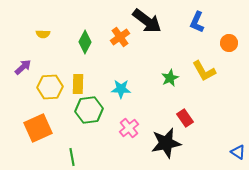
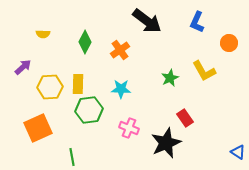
orange cross: moved 13 px down
pink cross: rotated 30 degrees counterclockwise
black star: rotated 12 degrees counterclockwise
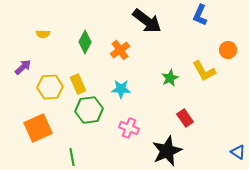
blue L-shape: moved 3 px right, 7 px up
orange circle: moved 1 px left, 7 px down
yellow rectangle: rotated 24 degrees counterclockwise
black star: moved 1 px right, 8 px down
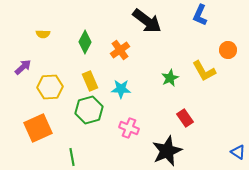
yellow rectangle: moved 12 px right, 3 px up
green hexagon: rotated 8 degrees counterclockwise
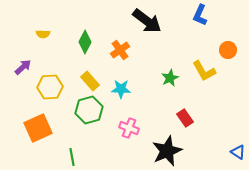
yellow rectangle: rotated 18 degrees counterclockwise
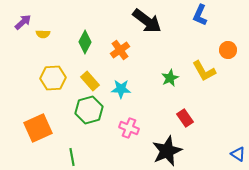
purple arrow: moved 45 px up
yellow hexagon: moved 3 px right, 9 px up
blue triangle: moved 2 px down
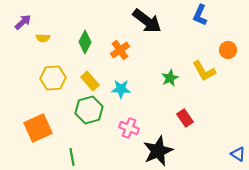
yellow semicircle: moved 4 px down
black star: moved 9 px left
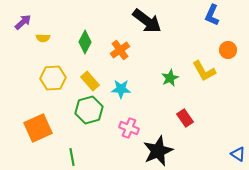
blue L-shape: moved 12 px right
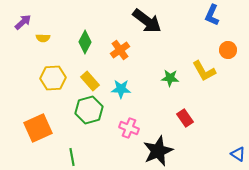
green star: rotated 30 degrees clockwise
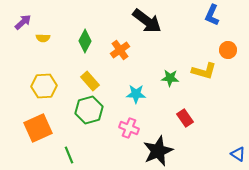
green diamond: moved 1 px up
yellow L-shape: rotated 45 degrees counterclockwise
yellow hexagon: moved 9 px left, 8 px down
cyan star: moved 15 px right, 5 px down
green line: moved 3 px left, 2 px up; rotated 12 degrees counterclockwise
